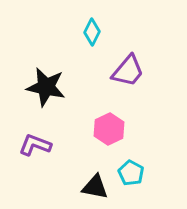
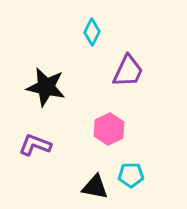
purple trapezoid: rotated 15 degrees counterclockwise
cyan pentagon: moved 2 px down; rotated 30 degrees counterclockwise
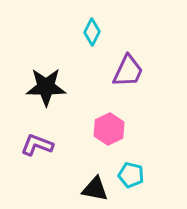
black star: rotated 12 degrees counterclockwise
purple L-shape: moved 2 px right
cyan pentagon: rotated 15 degrees clockwise
black triangle: moved 2 px down
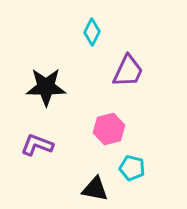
pink hexagon: rotated 12 degrees clockwise
cyan pentagon: moved 1 px right, 7 px up
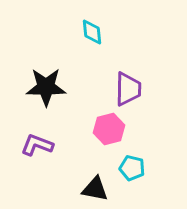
cyan diamond: rotated 32 degrees counterclockwise
purple trapezoid: moved 18 px down; rotated 24 degrees counterclockwise
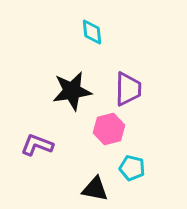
black star: moved 26 px right, 4 px down; rotated 9 degrees counterclockwise
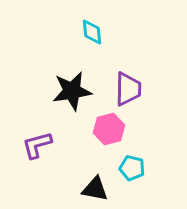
purple L-shape: rotated 36 degrees counterclockwise
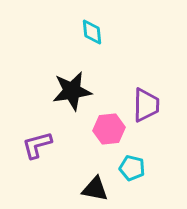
purple trapezoid: moved 18 px right, 16 px down
pink hexagon: rotated 8 degrees clockwise
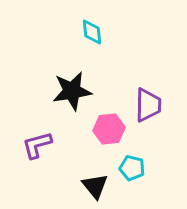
purple trapezoid: moved 2 px right
black triangle: moved 3 px up; rotated 40 degrees clockwise
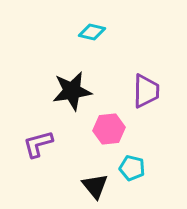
cyan diamond: rotated 72 degrees counterclockwise
purple trapezoid: moved 2 px left, 14 px up
purple L-shape: moved 1 px right, 1 px up
